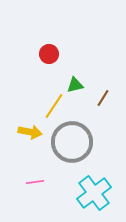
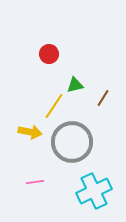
cyan cross: moved 2 px up; rotated 12 degrees clockwise
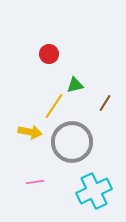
brown line: moved 2 px right, 5 px down
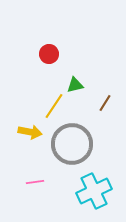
gray circle: moved 2 px down
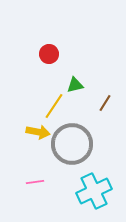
yellow arrow: moved 8 px right
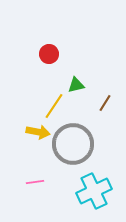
green triangle: moved 1 px right
gray circle: moved 1 px right
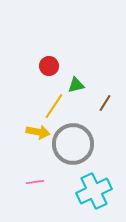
red circle: moved 12 px down
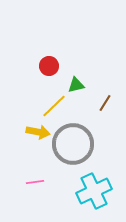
yellow line: rotated 12 degrees clockwise
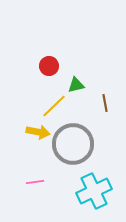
brown line: rotated 42 degrees counterclockwise
